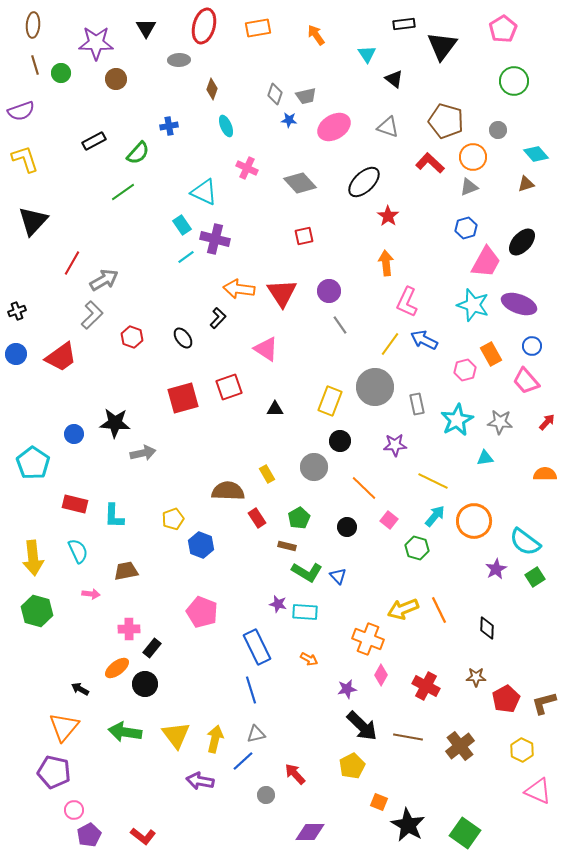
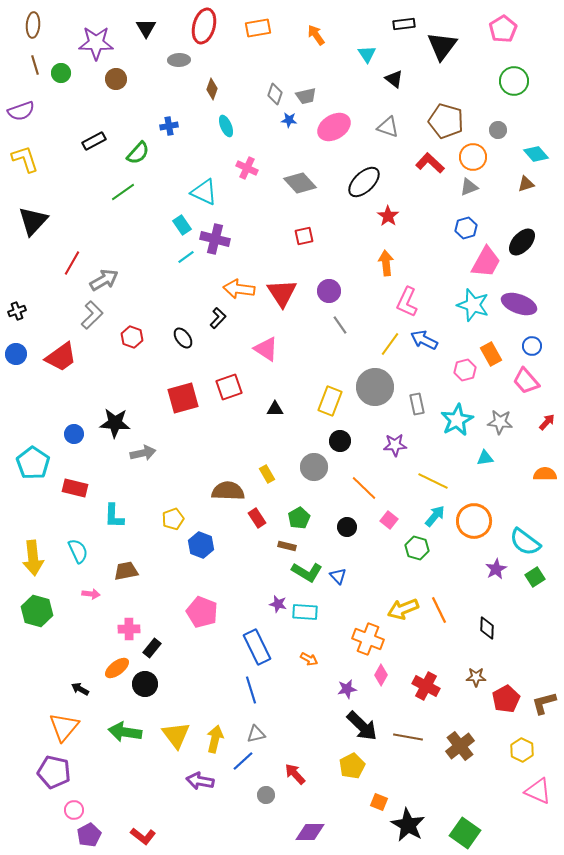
red rectangle at (75, 504): moved 16 px up
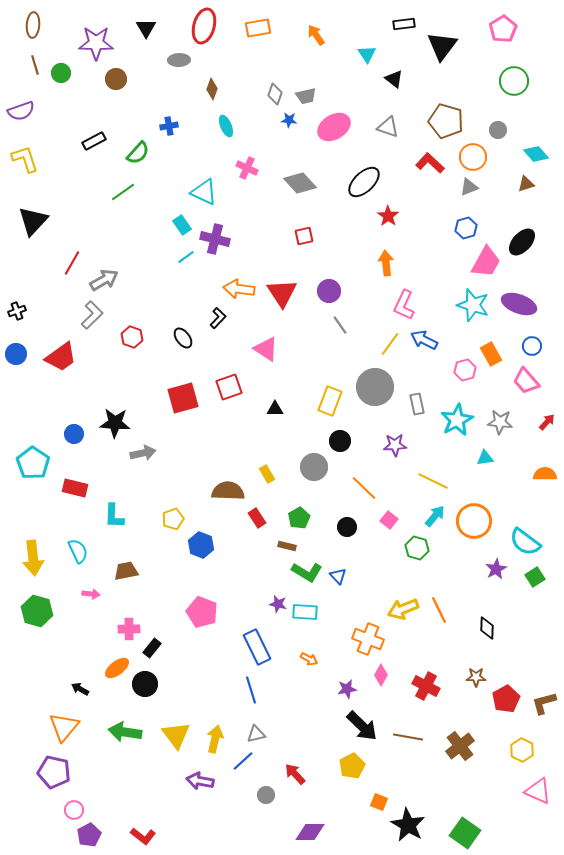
pink L-shape at (407, 302): moved 3 px left, 3 px down
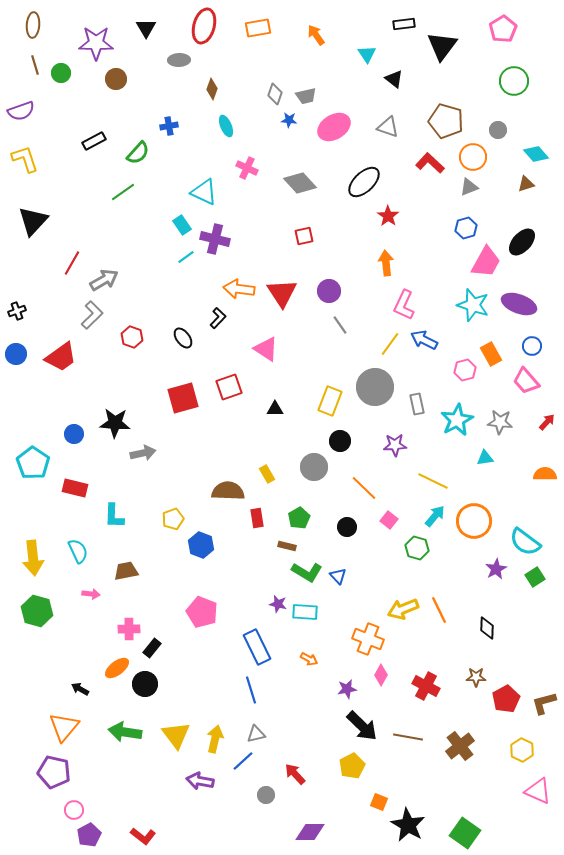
red rectangle at (257, 518): rotated 24 degrees clockwise
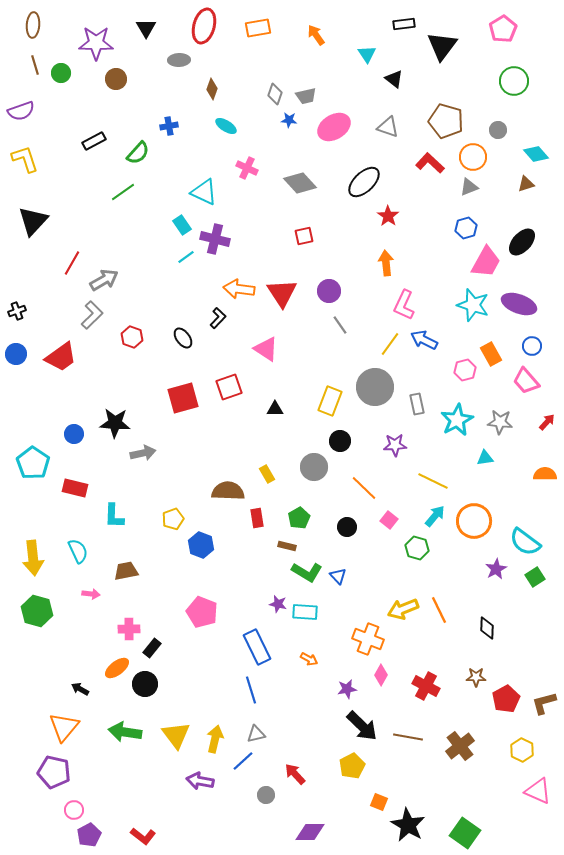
cyan ellipse at (226, 126): rotated 35 degrees counterclockwise
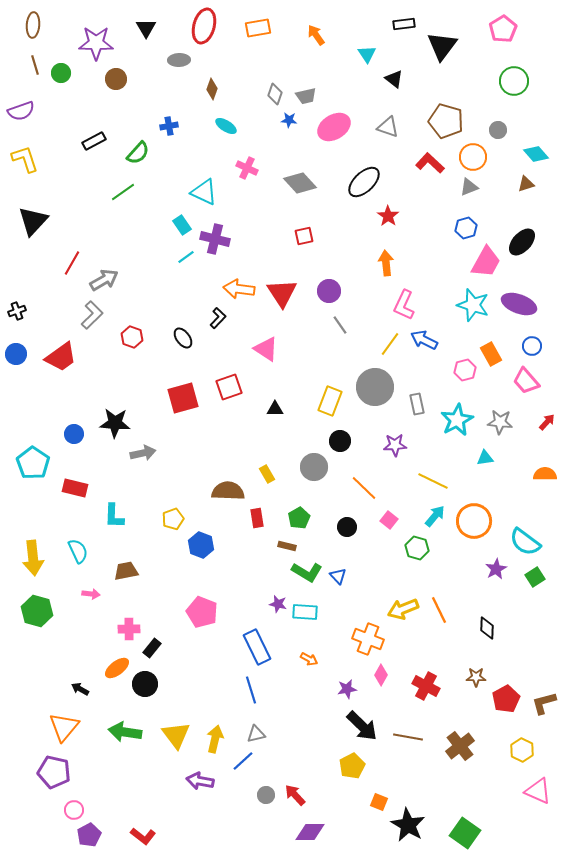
red arrow at (295, 774): moved 21 px down
